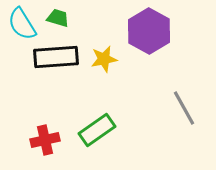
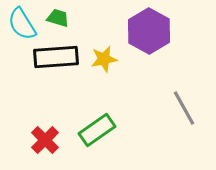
red cross: rotated 32 degrees counterclockwise
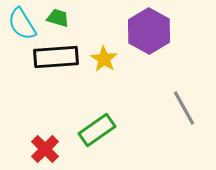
yellow star: rotated 28 degrees counterclockwise
red cross: moved 9 px down
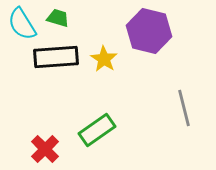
purple hexagon: rotated 15 degrees counterclockwise
gray line: rotated 15 degrees clockwise
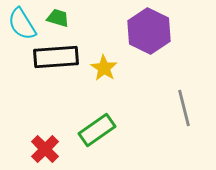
purple hexagon: rotated 12 degrees clockwise
yellow star: moved 9 px down
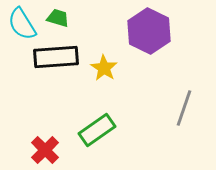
gray line: rotated 33 degrees clockwise
red cross: moved 1 px down
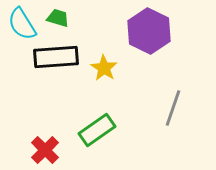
gray line: moved 11 px left
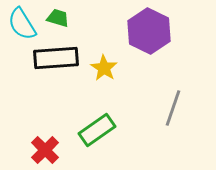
black rectangle: moved 1 px down
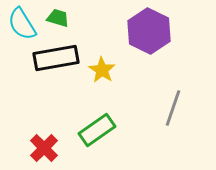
black rectangle: rotated 6 degrees counterclockwise
yellow star: moved 2 px left, 2 px down
red cross: moved 1 px left, 2 px up
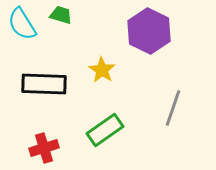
green trapezoid: moved 3 px right, 3 px up
black rectangle: moved 12 px left, 26 px down; rotated 12 degrees clockwise
green rectangle: moved 8 px right
red cross: rotated 28 degrees clockwise
